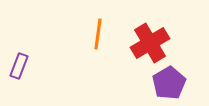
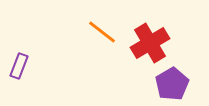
orange line: moved 4 px right, 2 px up; rotated 60 degrees counterclockwise
purple pentagon: moved 3 px right, 1 px down
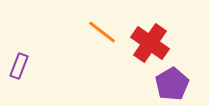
red cross: rotated 24 degrees counterclockwise
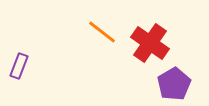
purple pentagon: moved 2 px right
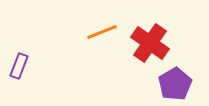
orange line: rotated 60 degrees counterclockwise
purple pentagon: moved 1 px right
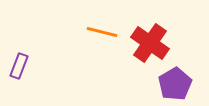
orange line: rotated 36 degrees clockwise
